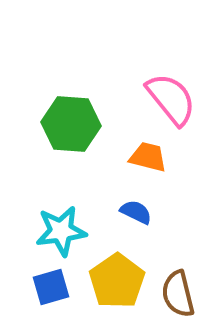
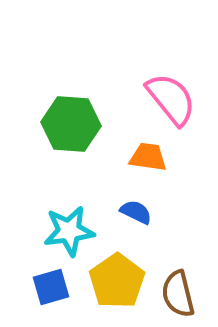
orange trapezoid: rotated 6 degrees counterclockwise
cyan star: moved 8 px right
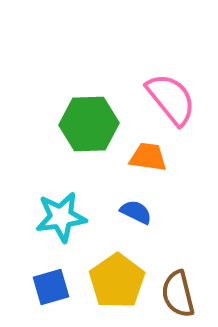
green hexagon: moved 18 px right; rotated 6 degrees counterclockwise
cyan star: moved 8 px left, 14 px up
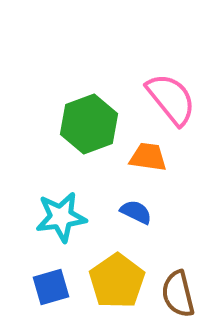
green hexagon: rotated 18 degrees counterclockwise
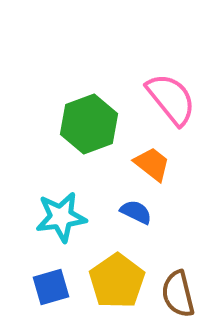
orange trapezoid: moved 4 px right, 7 px down; rotated 30 degrees clockwise
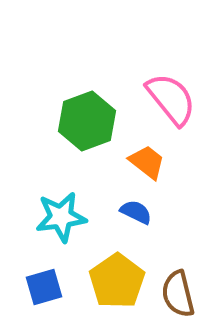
green hexagon: moved 2 px left, 3 px up
orange trapezoid: moved 5 px left, 2 px up
blue square: moved 7 px left
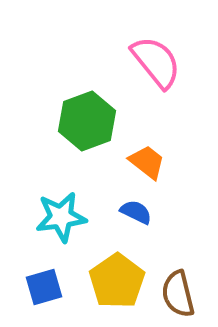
pink semicircle: moved 15 px left, 37 px up
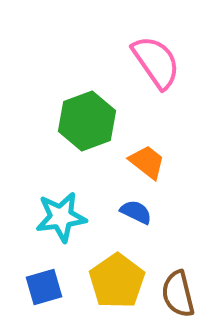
pink semicircle: rotated 4 degrees clockwise
